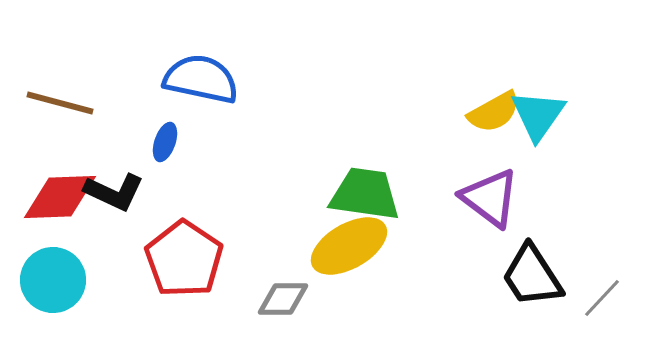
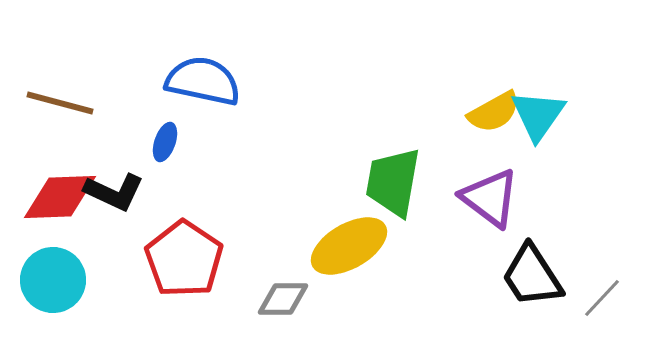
blue semicircle: moved 2 px right, 2 px down
green trapezoid: moved 28 px right, 12 px up; rotated 88 degrees counterclockwise
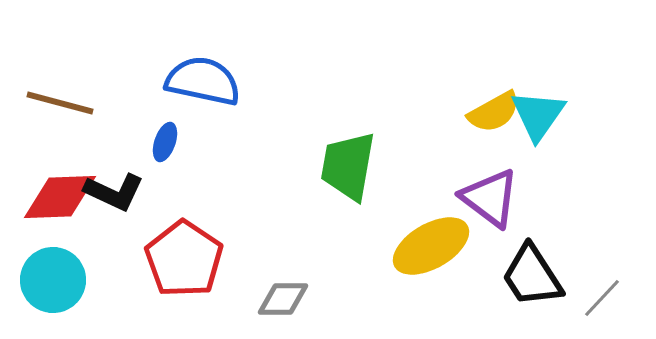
green trapezoid: moved 45 px left, 16 px up
yellow ellipse: moved 82 px right
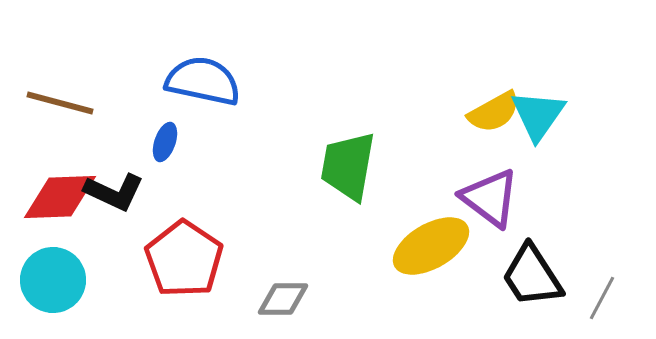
gray line: rotated 15 degrees counterclockwise
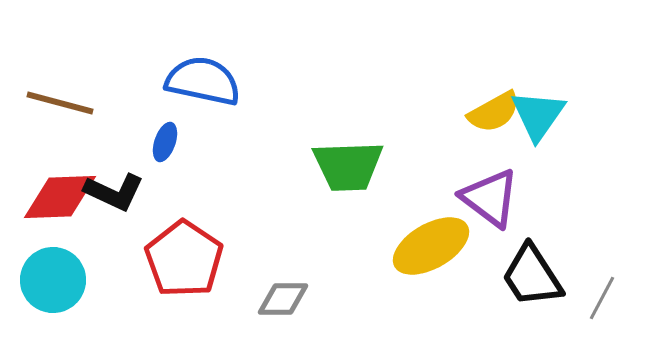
green trapezoid: rotated 102 degrees counterclockwise
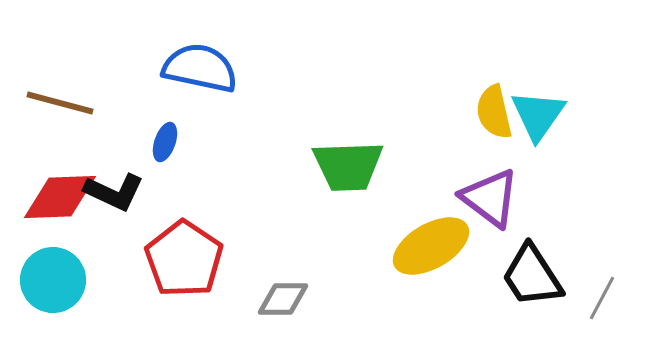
blue semicircle: moved 3 px left, 13 px up
yellow semicircle: rotated 106 degrees clockwise
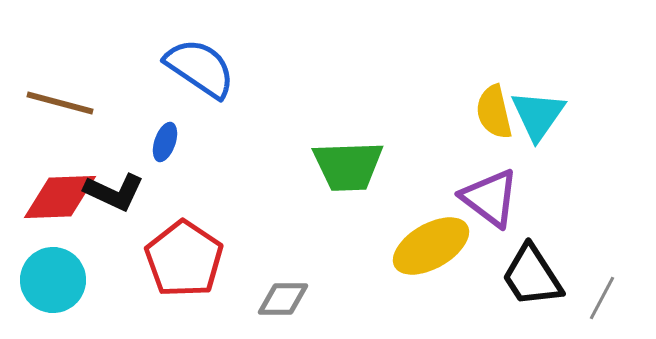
blue semicircle: rotated 22 degrees clockwise
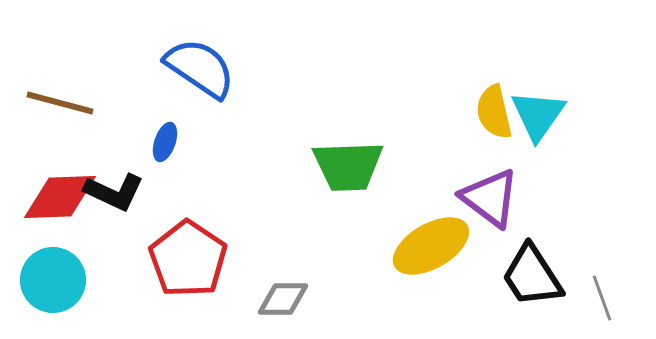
red pentagon: moved 4 px right
gray line: rotated 48 degrees counterclockwise
